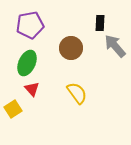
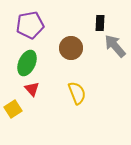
yellow semicircle: rotated 15 degrees clockwise
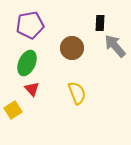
brown circle: moved 1 px right
yellow square: moved 1 px down
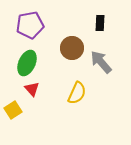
gray arrow: moved 14 px left, 16 px down
yellow semicircle: rotated 45 degrees clockwise
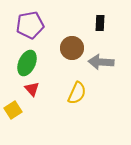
gray arrow: rotated 45 degrees counterclockwise
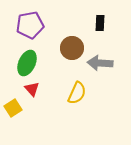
gray arrow: moved 1 px left, 1 px down
yellow square: moved 2 px up
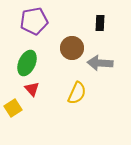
purple pentagon: moved 4 px right, 4 px up
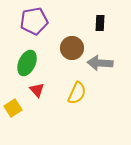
red triangle: moved 5 px right, 1 px down
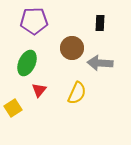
purple pentagon: rotated 8 degrees clockwise
red triangle: moved 2 px right; rotated 21 degrees clockwise
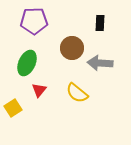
yellow semicircle: rotated 105 degrees clockwise
